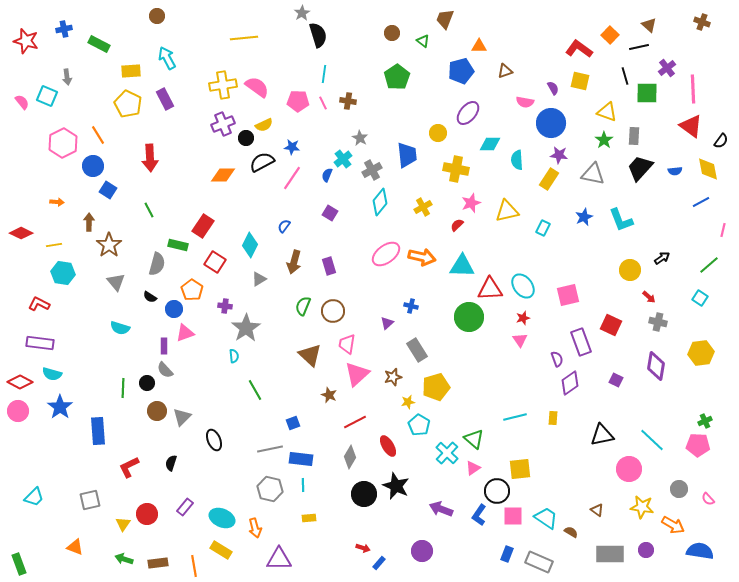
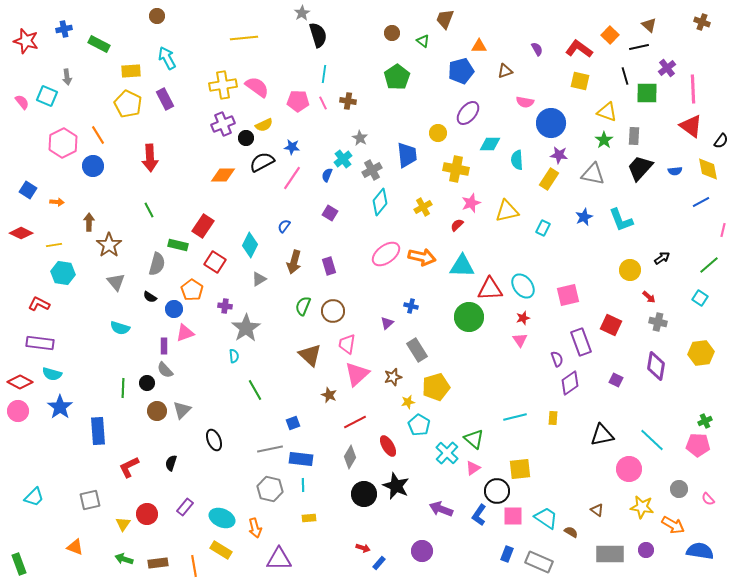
purple semicircle at (553, 88): moved 16 px left, 39 px up
blue square at (108, 190): moved 80 px left
gray triangle at (182, 417): moved 7 px up
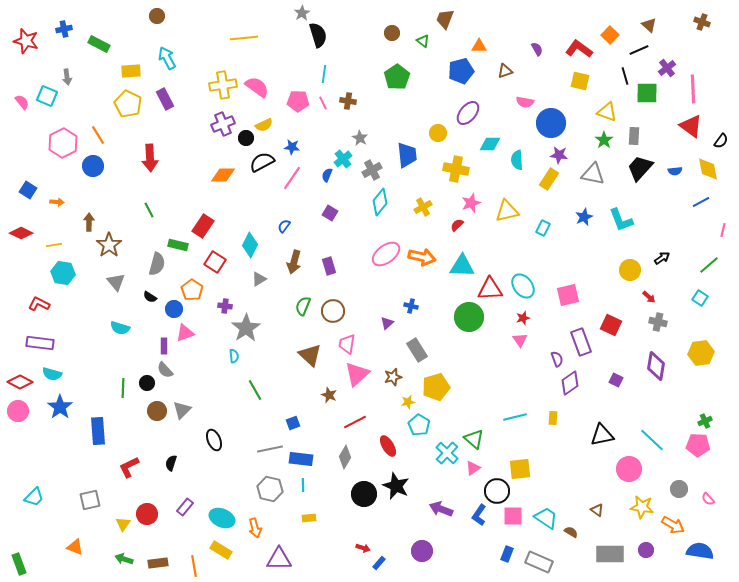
black line at (639, 47): moved 3 px down; rotated 12 degrees counterclockwise
gray diamond at (350, 457): moved 5 px left
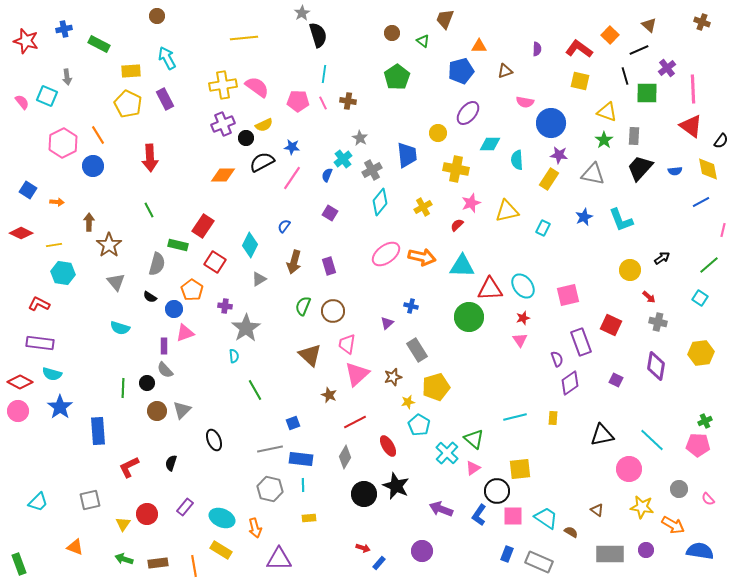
purple semicircle at (537, 49): rotated 32 degrees clockwise
cyan trapezoid at (34, 497): moved 4 px right, 5 px down
